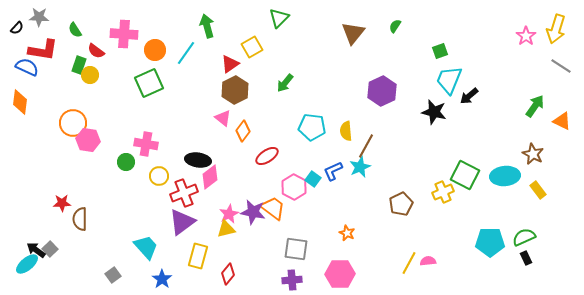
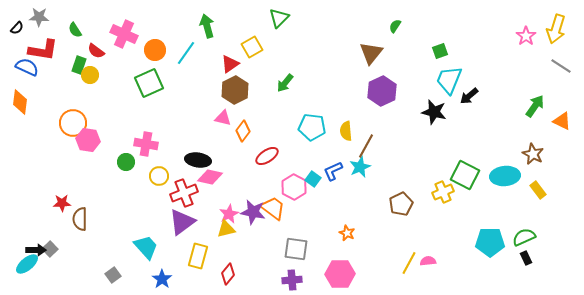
brown triangle at (353, 33): moved 18 px right, 20 px down
pink cross at (124, 34): rotated 20 degrees clockwise
pink triangle at (223, 118): rotated 24 degrees counterclockwise
pink diamond at (210, 177): rotated 50 degrees clockwise
black arrow at (36, 250): rotated 144 degrees clockwise
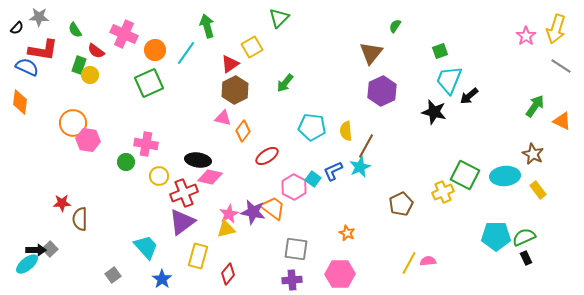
cyan pentagon at (490, 242): moved 6 px right, 6 px up
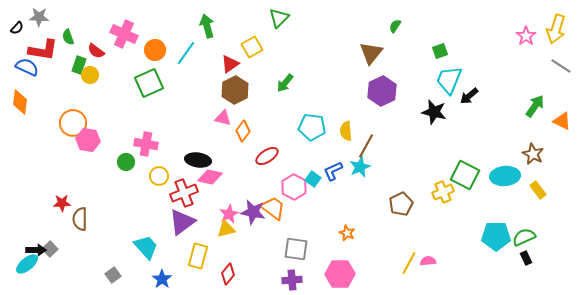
green semicircle at (75, 30): moved 7 px left, 7 px down; rotated 14 degrees clockwise
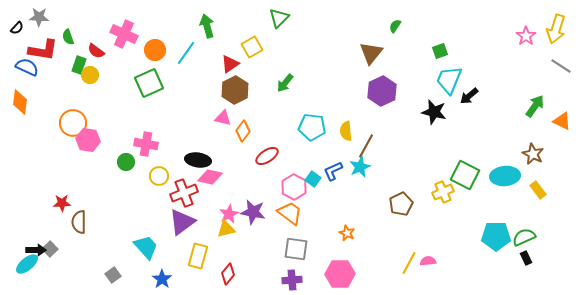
orange trapezoid at (273, 208): moved 17 px right, 5 px down
brown semicircle at (80, 219): moved 1 px left, 3 px down
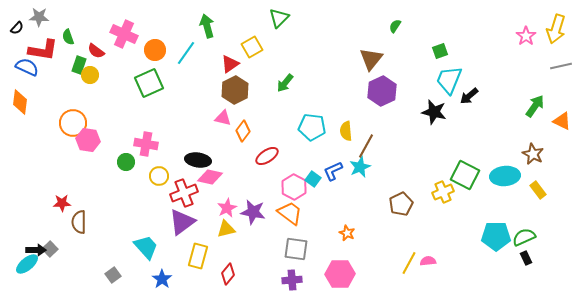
brown triangle at (371, 53): moved 6 px down
gray line at (561, 66): rotated 45 degrees counterclockwise
pink star at (229, 214): moved 2 px left, 6 px up
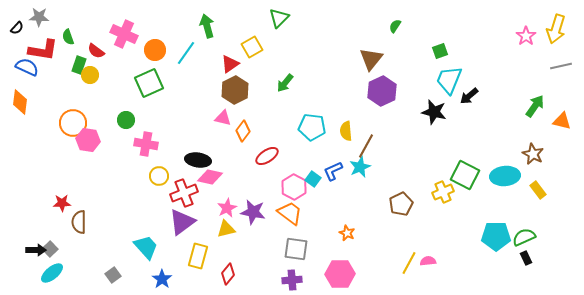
orange triangle at (562, 121): rotated 12 degrees counterclockwise
green circle at (126, 162): moved 42 px up
cyan ellipse at (27, 264): moved 25 px right, 9 px down
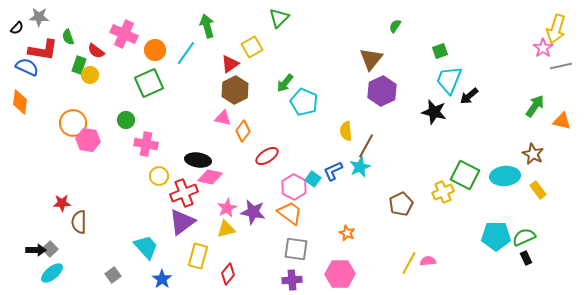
pink star at (526, 36): moved 17 px right, 12 px down
cyan pentagon at (312, 127): moved 8 px left, 25 px up; rotated 16 degrees clockwise
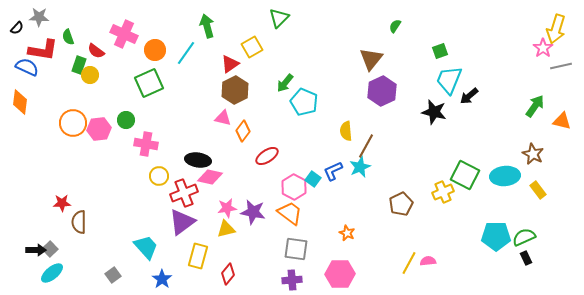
pink hexagon at (88, 140): moved 11 px right, 11 px up; rotated 15 degrees counterclockwise
pink star at (227, 208): rotated 18 degrees clockwise
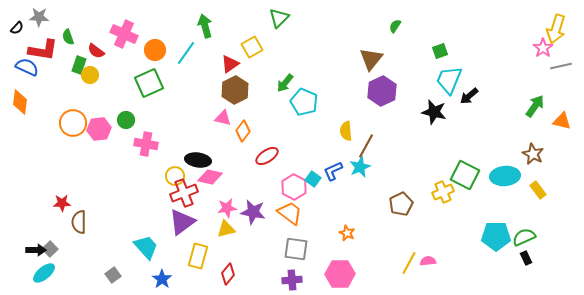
green arrow at (207, 26): moved 2 px left
yellow circle at (159, 176): moved 16 px right
cyan ellipse at (52, 273): moved 8 px left
